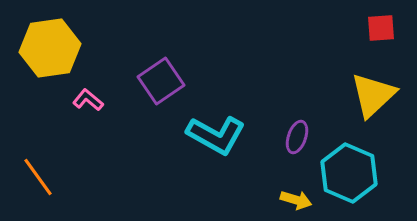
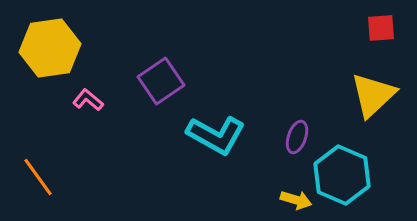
cyan hexagon: moved 7 px left, 2 px down
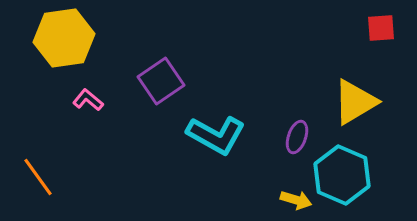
yellow hexagon: moved 14 px right, 10 px up
yellow triangle: moved 18 px left, 7 px down; rotated 12 degrees clockwise
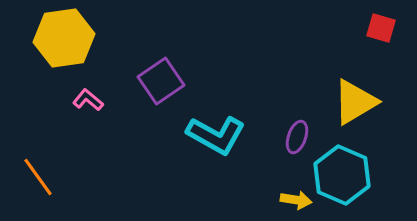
red square: rotated 20 degrees clockwise
yellow arrow: rotated 8 degrees counterclockwise
